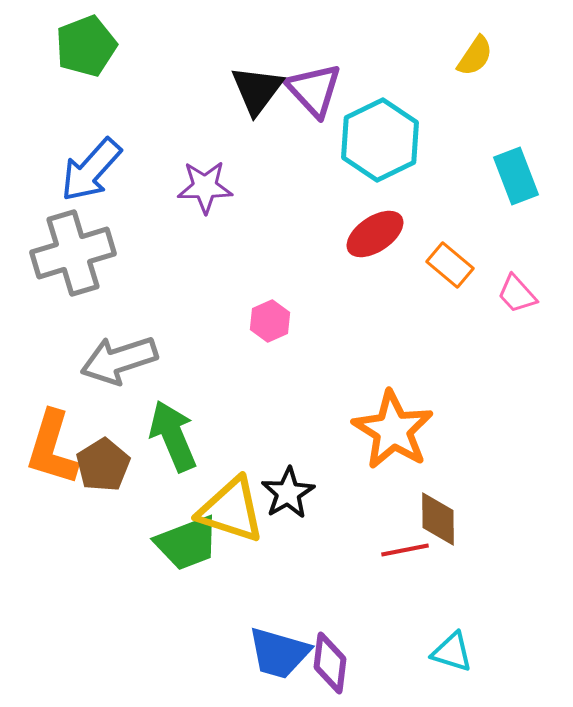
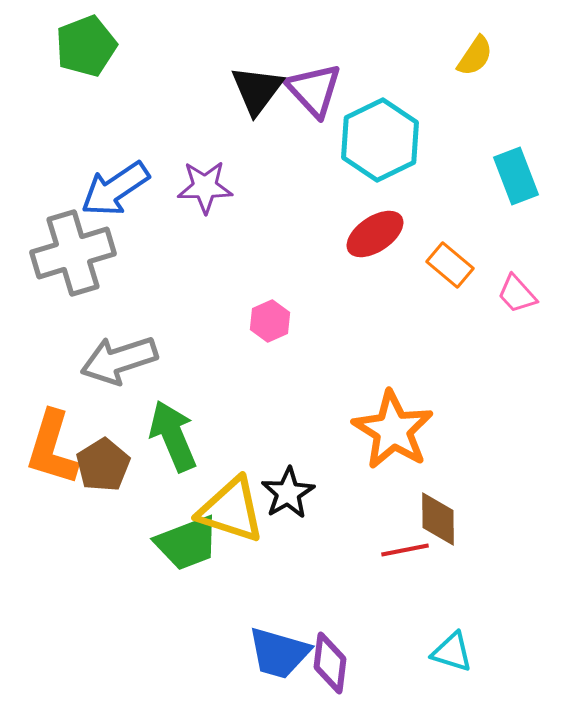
blue arrow: moved 24 px right, 19 px down; rotated 14 degrees clockwise
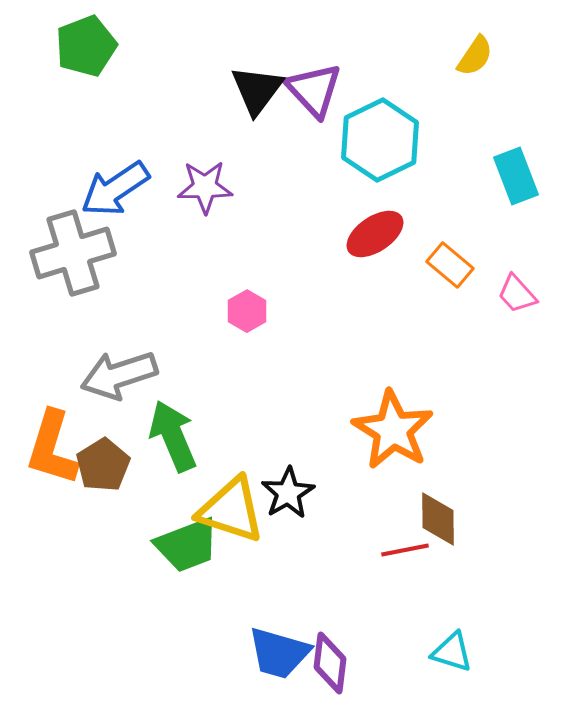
pink hexagon: moved 23 px left, 10 px up; rotated 6 degrees counterclockwise
gray arrow: moved 15 px down
green trapezoid: moved 2 px down
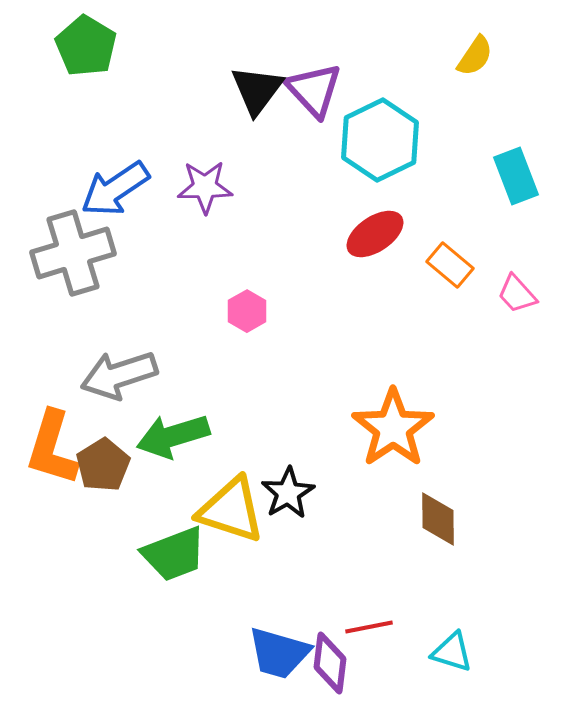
green pentagon: rotated 20 degrees counterclockwise
orange star: moved 2 px up; rotated 6 degrees clockwise
green arrow: rotated 84 degrees counterclockwise
green trapezoid: moved 13 px left, 9 px down
red line: moved 36 px left, 77 px down
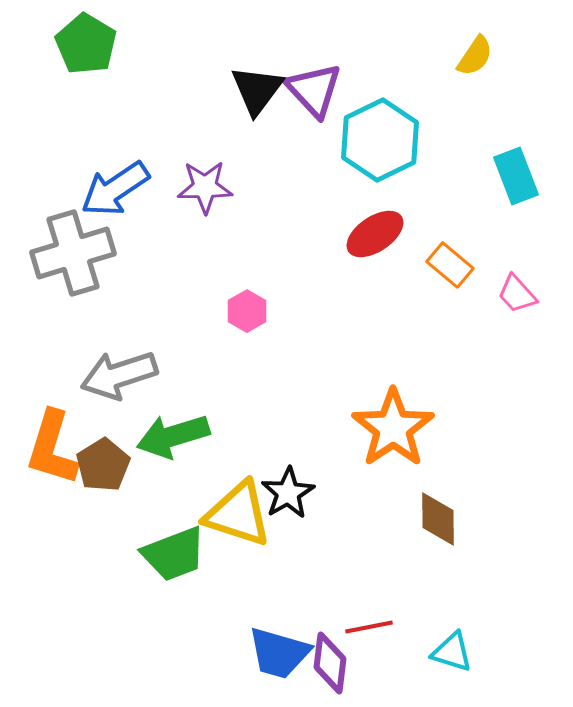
green pentagon: moved 2 px up
yellow triangle: moved 7 px right, 4 px down
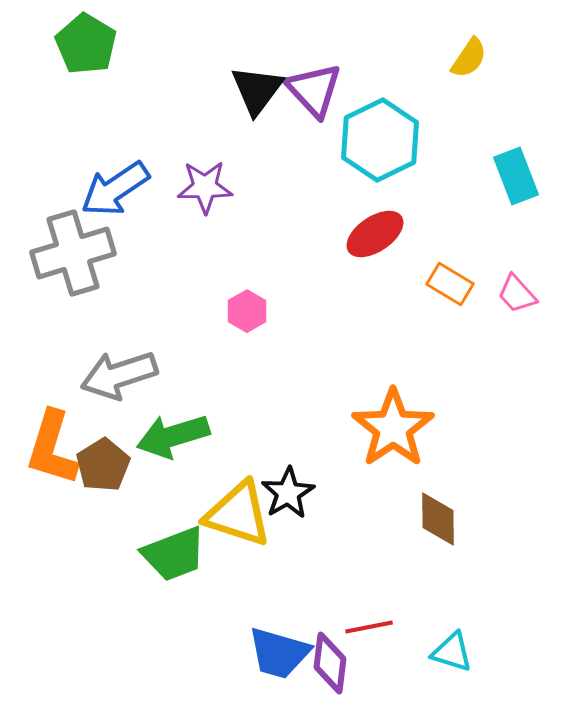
yellow semicircle: moved 6 px left, 2 px down
orange rectangle: moved 19 px down; rotated 9 degrees counterclockwise
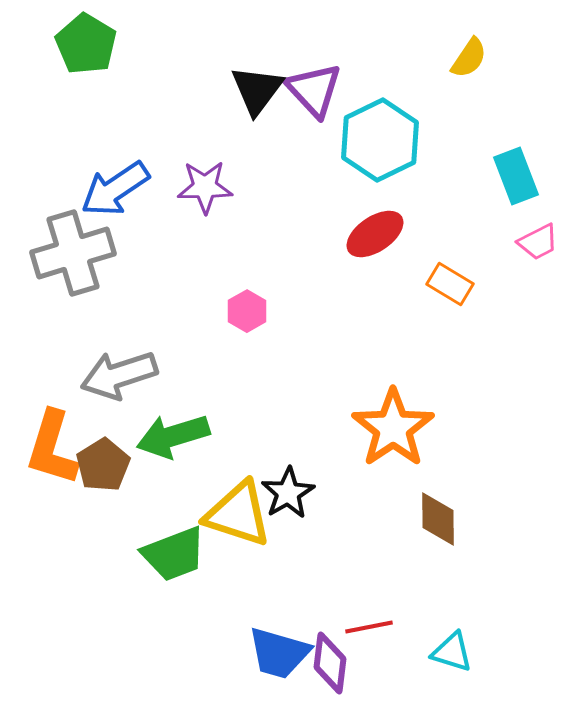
pink trapezoid: moved 21 px right, 52 px up; rotated 75 degrees counterclockwise
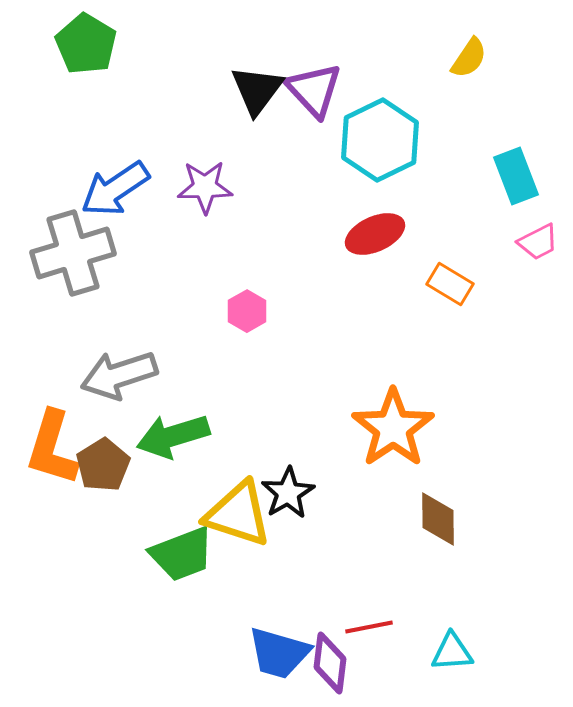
red ellipse: rotated 10 degrees clockwise
green trapezoid: moved 8 px right
cyan triangle: rotated 21 degrees counterclockwise
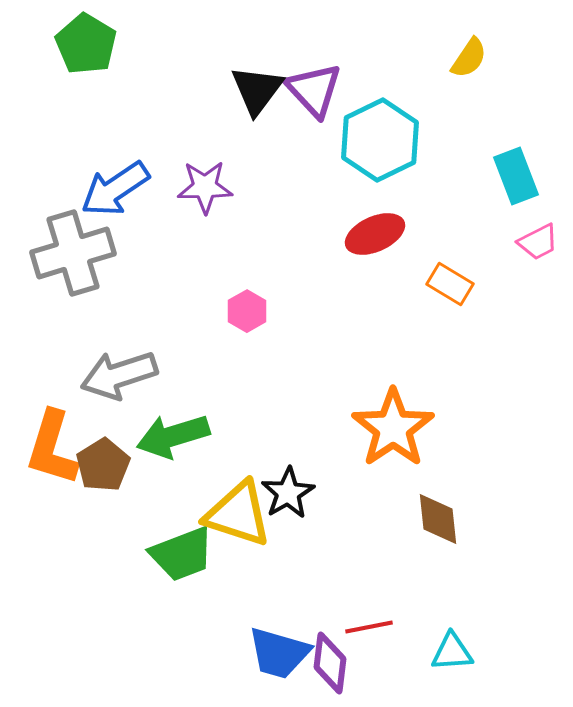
brown diamond: rotated 6 degrees counterclockwise
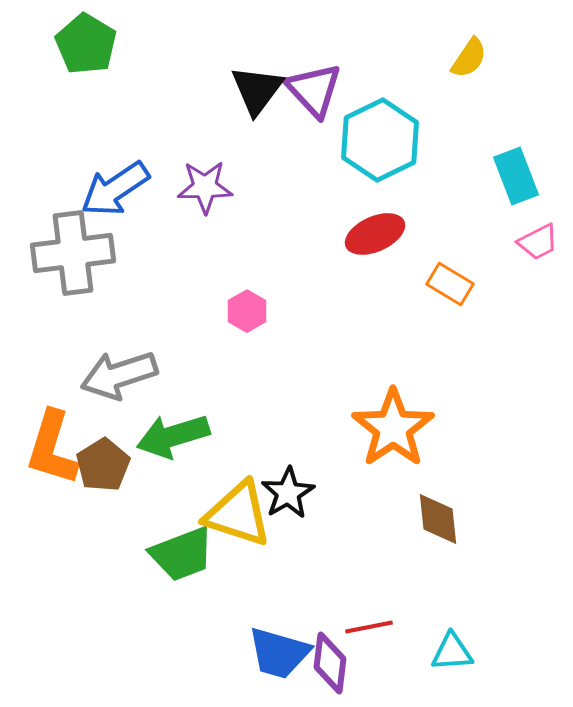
gray cross: rotated 10 degrees clockwise
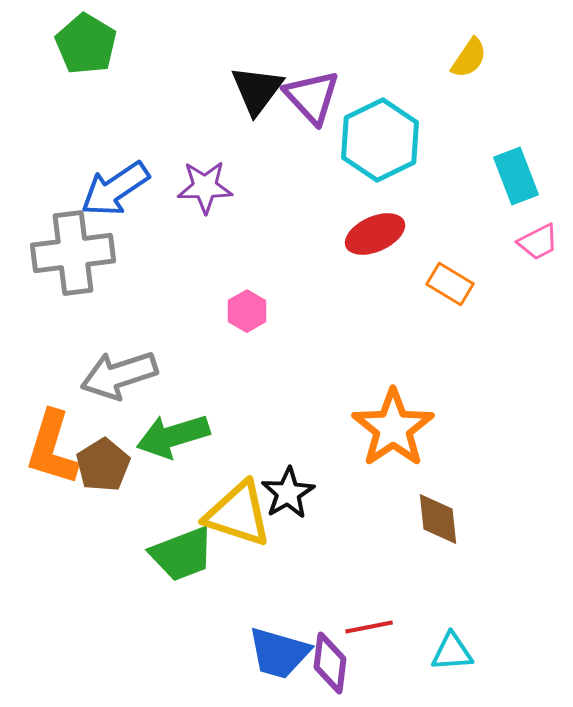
purple triangle: moved 2 px left, 7 px down
